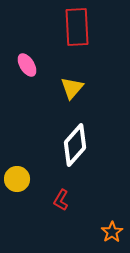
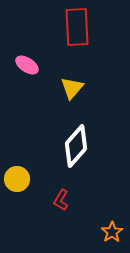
pink ellipse: rotated 25 degrees counterclockwise
white diamond: moved 1 px right, 1 px down
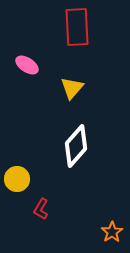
red L-shape: moved 20 px left, 9 px down
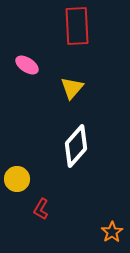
red rectangle: moved 1 px up
